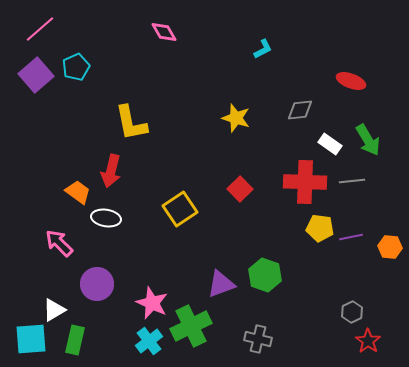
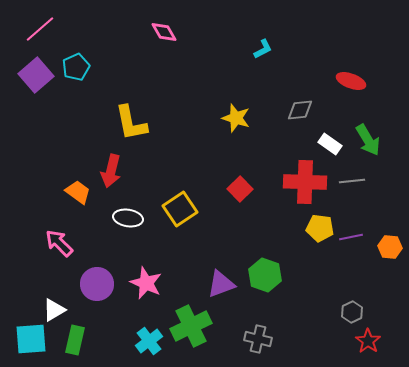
white ellipse: moved 22 px right
pink star: moved 6 px left, 20 px up
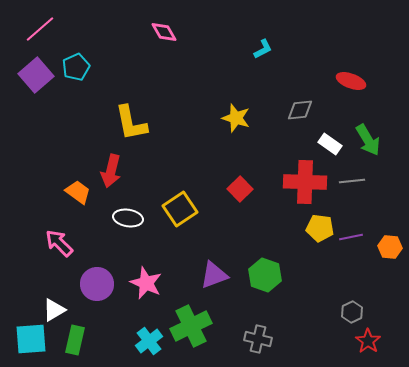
purple triangle: moved 7 px left, 9 px up
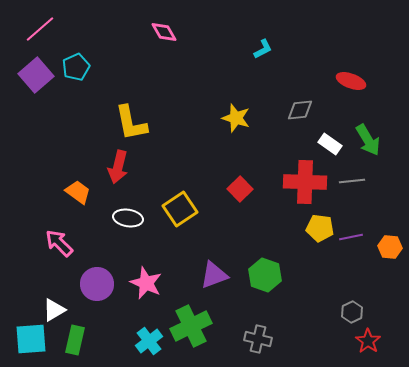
red arrow: moved 7 px right, 4 px up
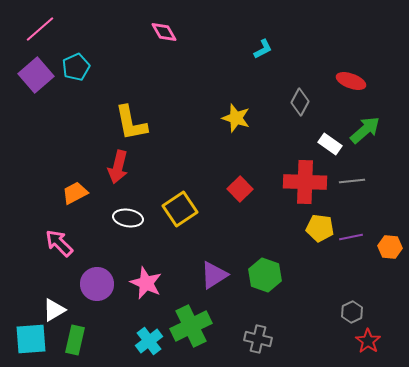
gray diamond: moved 8 px up; rotated 56 degrees counterclockwise
green arrow: moved 3 px left, 10 px up; rotated 100 degrees counterclockwise
orange trapezoid: moved 3 px left, 1 px down; rotated 64 degrees counterclockwise
purple triangle: rotated 12 degrees counterclockwise
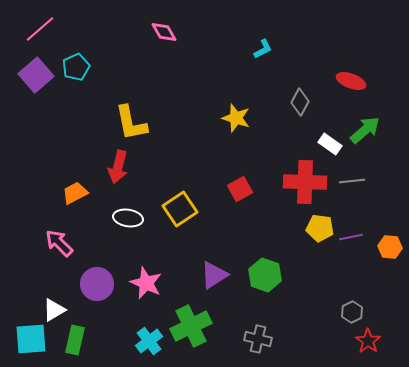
red square: rotated 15 degrees clockwise
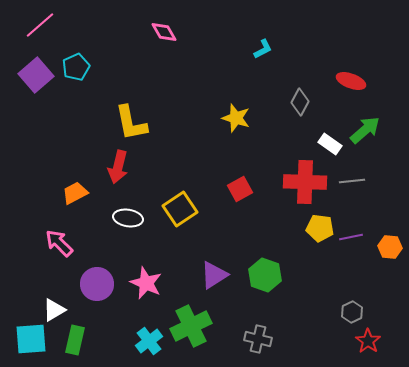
pink line: moved 4 px up
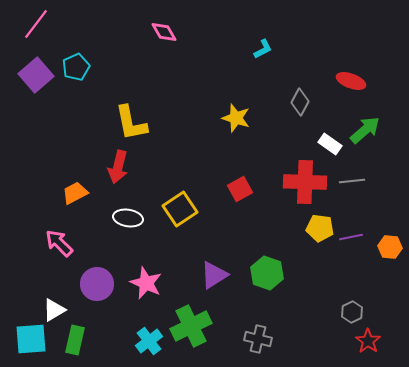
pink line: moved 4 px left, 1 px up; rotated 12 degrees counterclockwise
green hexagon: moved 2 px right, 2 px up
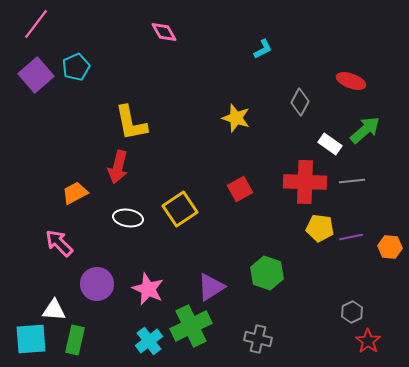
purple triangle: moved 3 px left, 12 px down
pink star: moved 2 px right, 6 px down
white triangle: rotated 35 degrees clockwise
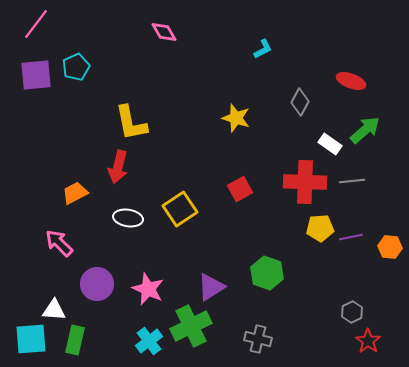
purple square: rotated 36 degrees clockwise
yellow pentagon: rotated 12 degrees counterclockwise
